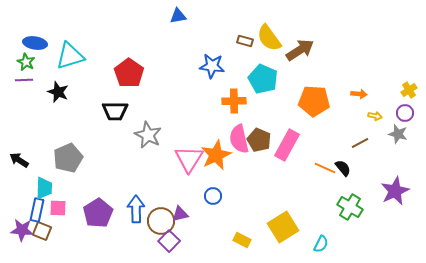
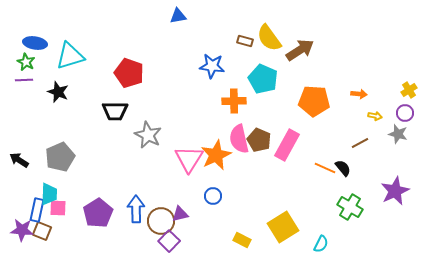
red pentagon at (129, 73): rotated 16 degrees counterclockwise
gray pentagon at (68, 158): moved 8 px left, 1 px up
cyan trapezoid at (44, 188): moved 5 px right, 6 px down
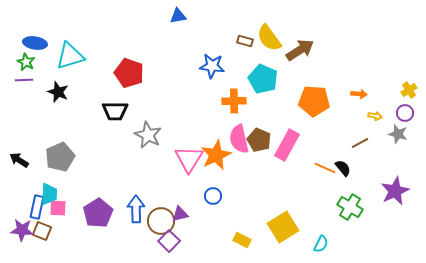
blue rectangle at (37, 210): moved 3 px up
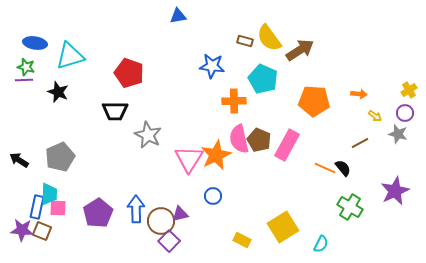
green star at (26, 62): moved 5 px down; rotated 12 degrees counterclockwise
yellow arrow at (375, 116): rotated 24 degrees clockwise
